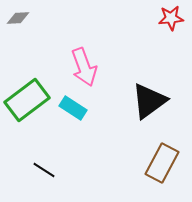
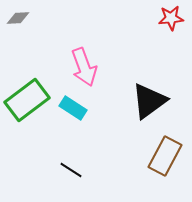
brown rectangle: moved 3 px right, 7 px up
black line: moved 27 px right
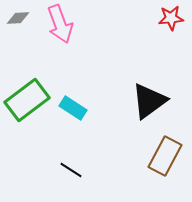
pink arrow: moved 24 px left, 43 px up
